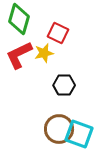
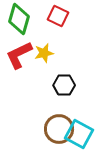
red square: moved 17 px up
cyan square: rotated 8 degrees clockwise
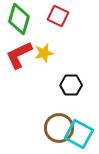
black hexagon: moved 7 px right
brown circle: moved 1 px up
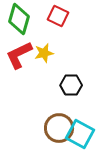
cyan square: moved 1 px right
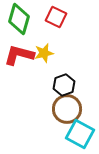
red square: moved 2 px left, 1 px down
red L-shape: rotated 40 degrees clockwise
black hexagon: moved 7 px left; rotated 20 degrees counterclockwise
brown circle: moved 8 px right, 19 px up
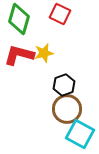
red square: moved 4 px right, 3 px up
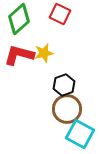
green diamond: rotated 32 degrees clockwise
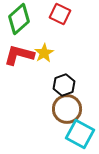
yellow star: rotated 18 degrees counterclockwise
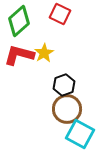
green diamond: moved 2 px down
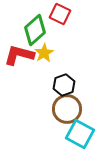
green diamond: moved 16 px right, 9 px down
